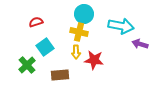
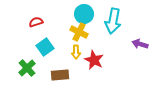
cyan arrow: moved 8 px left, 5 px up; rotated 90 degrees clockwise
yellow cross: rotated 12 degrees clockwise
red star: rotated 18 degrees clockwise
green cross: moved 3 px down
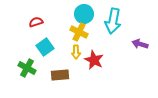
green cross: rotated 18 degrees counterclockwise
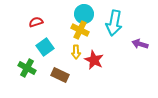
cyan arrow: moved 1 px right, 2 px down
yellow cross: moved 1 px right, 2 px up
brown rectangle: rotated 30 degrees clockwise
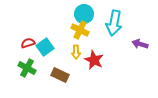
red semicircle: moved 8 px left, 21 px down
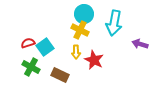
green cross: moved 4 px right, 1 px up
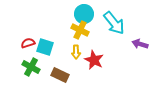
cyan arrow: rotated 50 degrees counterclockwise
cyan square: rotated 36 degrees counterclockwise
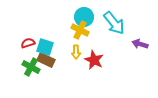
cyan circle: moved 3 px down
brown rectangle: moved 14 px left, 15 px up
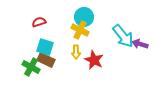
cyan arrow: moved 9 px right, 13 px down
red semicircle: moved 11 px right, 21 px up
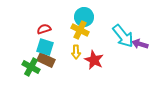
red semicircle: moved 5 px right, 7 px down
